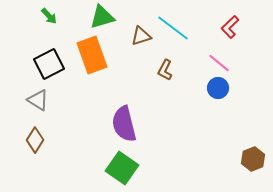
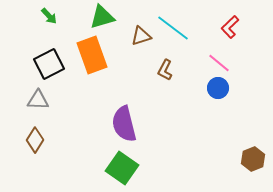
gray triangle: rotated 30 degrees counterclockwise
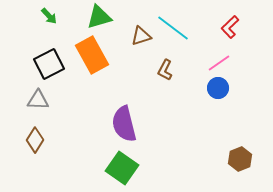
green triangle: moved 3 px left
orange rectangle: rotated 9 degrees counterclockwise
pink line: rotated 75 degrees counterclockwise
brown hexagon: moved 13 px left
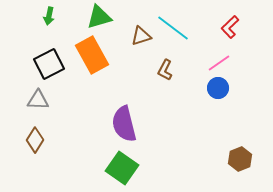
green arrow: rotated 54 degrees clockwise
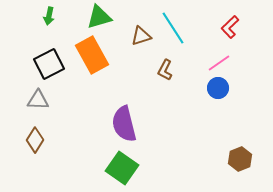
cyan line: rotated 20 degrees clockwise
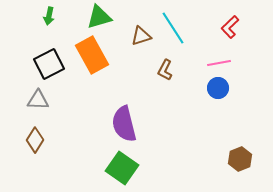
pink line: rotated 25 degrees clockwise
